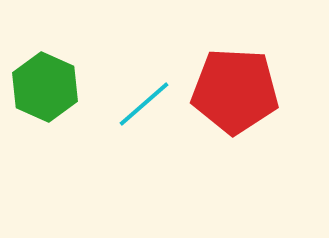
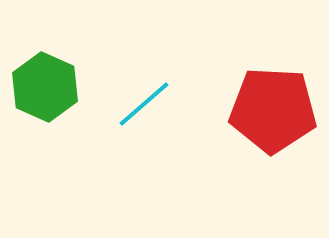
red pentagon: moved 38 px right, 19 px down
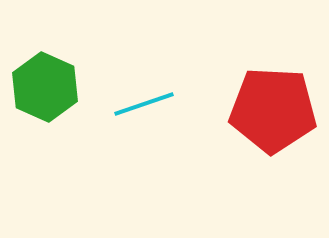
cyan line: rotated 22 degrees clockwise
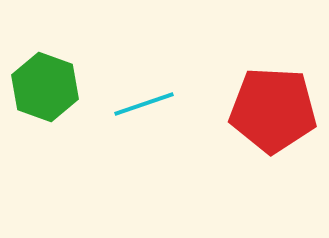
green hexagon: rotated 4 degrees counterclockwise
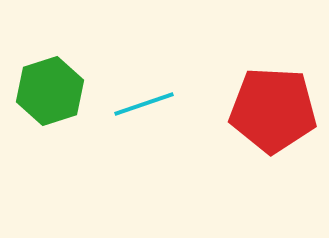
green hexagon: moved 5 px right, 4 px down; rotated 22 degrees clockwise
